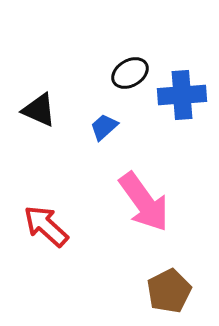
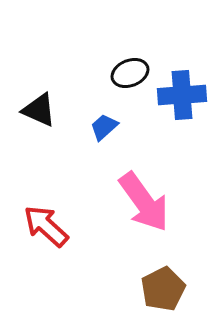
black ellipse: rotated 9 degrees clockwise
brown pentagon: moved 6 px left, 2 px up
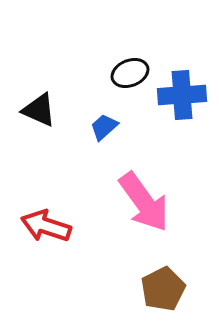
red arrow: rotated 24 degrees counterclockwise
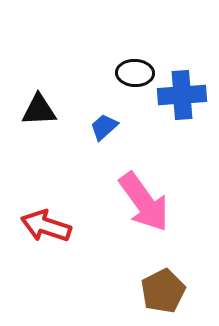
black ellipse: moved 5 px right; rotated 24 degrees clockwise
black triangle: rotated 27 degrees counterclockwise
brown pentagon: moved 2 px down
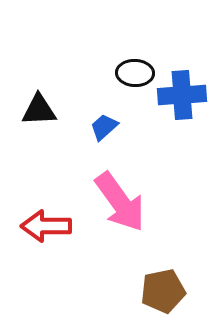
pink arrow: moved 24 px left
red arrow: rotated 18 degrees counterclockwise
brown pentagon: rotated 15 degrees clockwise
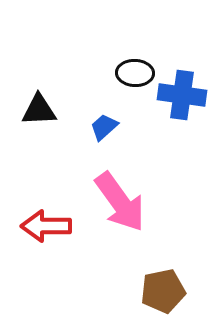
blue cross: rotated 12 degrees clockwise
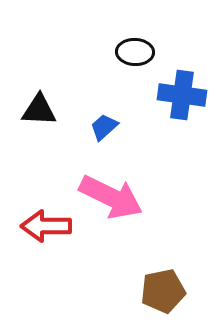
black ellipse: moved 21 px up
black triangle: rotated 6 degrees clockwise
pink arrow: moved 9 px left, 5 px up; rotated 28 degrees counterclockwise
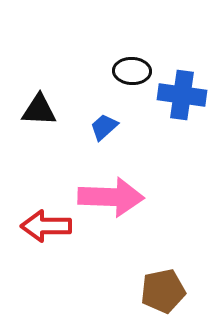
black ellipse: moved 3 px left, 19 px down
pink arrow: rotated 24 degrees counterclockwise
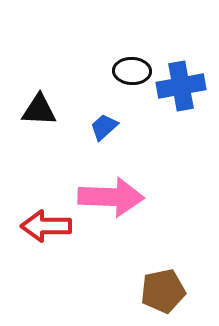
blue cross: moved 1 px left, 9 px up; rotated 18 degrees counterclockwise
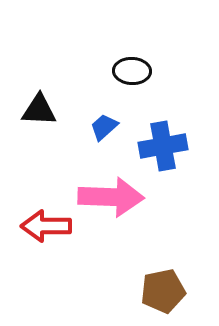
blue cross: moved 18 px left, 60 px down
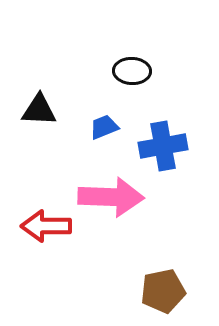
blue trapezoid: rotated 20 degrees clockwise
